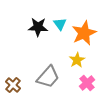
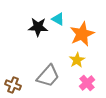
cyan triangle: moved 2 px left, 5 px up; rotated 24 degrees counterclockwise
orange star: moved 2 px left, 1 px down
gray trapezoid: moved 1 px up
brown cross: rotated 21 degrees counterclockwise
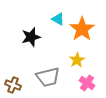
black star: moved 7 px left, 10 px down; rotated 18 degrees counterclockwise
orange star: moved 5 px up; rotated 10 degrees counterclockwise
gray trapezoid: moved 1 px down; rotated 35 degrees clockwise
pink cross: rotated 14 degrees counterclockwise
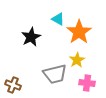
orange star: moved 3 px left, 3 px down
black star: rotated 12 degrees counterclockwise
gray trapezoid: moved 7 px right, 3 px up
pink cross: rotated 28 degrees counterclockwise
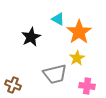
yellow star: moved 2 px up
pink cross: moved 3 px down
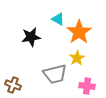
black star: rotated 18 degrees clockwise
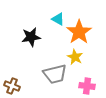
yellow star: moved 2 px left, 1 px up; rotated 14 degrees counterclockwise
brown cross: moved 1 px left, 1 px down
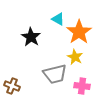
black star: rotated 30 degrees counterclockwise
pink cross: moved 5 px left
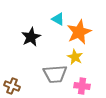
orange star: rotated 10 degrees clockwise
black star: rotated 12 degrees clockwise
gray trapezoid: rotated 10 degrees clockwise
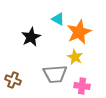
brown cross: moved 1 px right, 6 px up
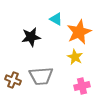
cyan triangle: moved 2 px left
black star: rotated 18 degrees clockwise
gray trapezoid: moved 14 px left, 2 px down
pink cross: rotated 21 degrees counterclockwise
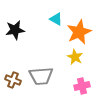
black star: moved 16 px left, 7 px up
